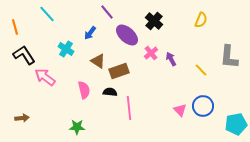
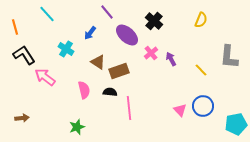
brown triangle: moved 1 px down
green star: rotated 21 degrees counterclockwise
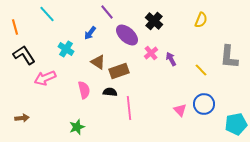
pink arrow: moved 1 px down; rotated 60 degrees counterclockwise
blue circle: moved 1 px right, 2 px up
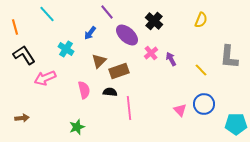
brown triangle: moved 1 px right, 1 px up; rotated 42 degrees clockwise
cyan pentagon: rotated 10 degrees clockwise
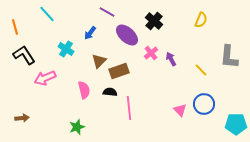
purple line: rotated 21 degrees counterclockwise
